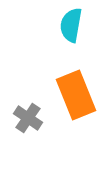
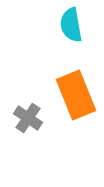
cyan semicircle: rotated 20 degrees counterclockwise
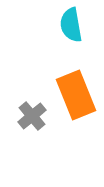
gray cross: moved 4 px right, 2 px up; rotated 16 degrees clockwise
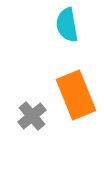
cyan semicircle: moved 4 px left
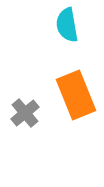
gray cross: moved 7 px left, 3 px up
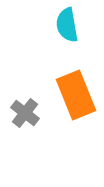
gray cross: rotated 12 degrees counterclockwise
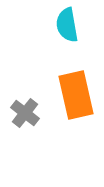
orange rectangle: rotated 9 degrees clockwise
